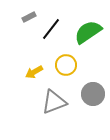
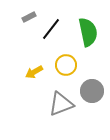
green semicircle: rotated 112 degrees clockwise
gray circle: moved 1 px left, 3 px up
gray triangle: moved 7 px right, 2 px down
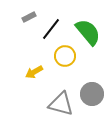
green semicircle: rotated 28 degrees counterclockwise
yellow circle: moved 1 px left, 9 px up
gray circle: moved 3 px down
gray triangle: rotated 36 degrees clockwise
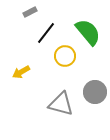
gray rectangle: moved 1 px right, 5 px up
black line: moved 5 px left, 4 px down
yellow arrow: moved 13 px left
gray circle: moved 3 px right, 2 px up
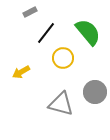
yellow circle: moved 2 px left, 2 px down
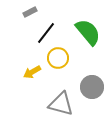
yellow circle: moved 5 px left
yellow arrow: moved 11 px right
gray circle: moved 3 px left, 5 px up
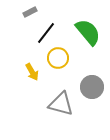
yellow arrow: rotated 90 degrees counterclockwise
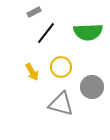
gray rectangle: moved 4 px right
green semicircle: rotated 128 degrees clockwise
yellow circle: moved 3 px right, 9 px down
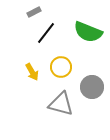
green semicircle: rotated 24 degrees clockwise
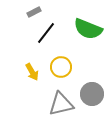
green semicircle: moved 3 px up
gray circle: moved 7 px down
gray triangle: rotated 28 degrees counterclockwise
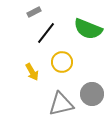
yellow circle: moved 1 px right, 5 px up
